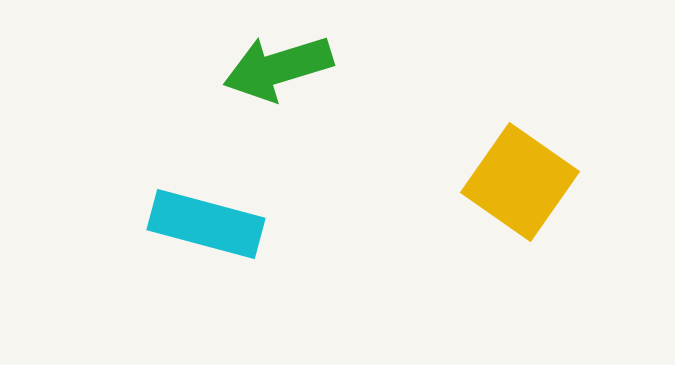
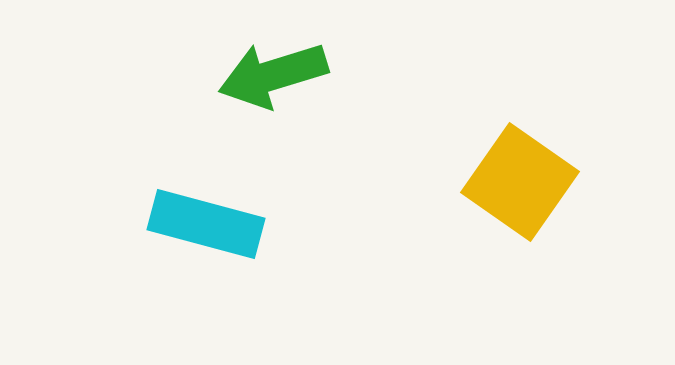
green arrow: moved 5 px left, 7 px down
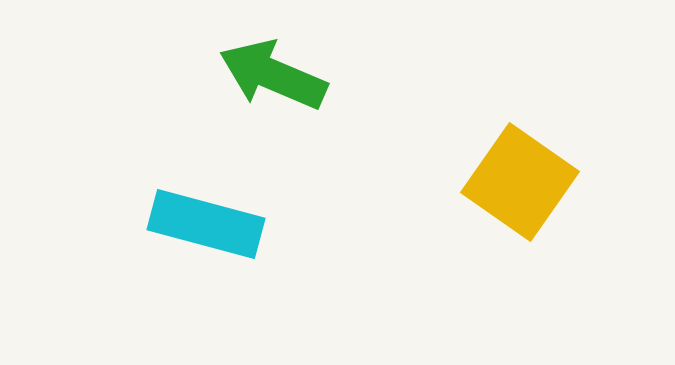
green arrow: rotated 40 degrees clockwise
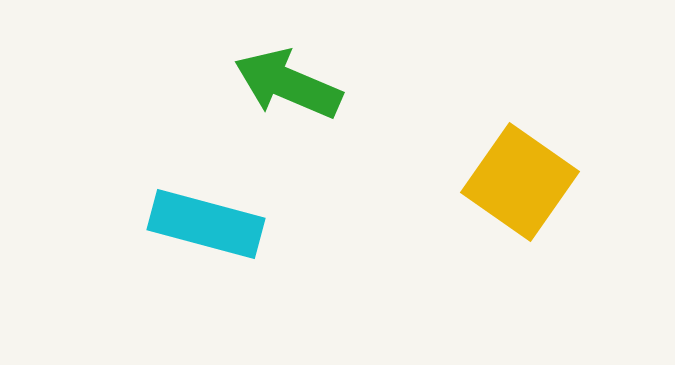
green arrow: moved 15 px right, 9 px down
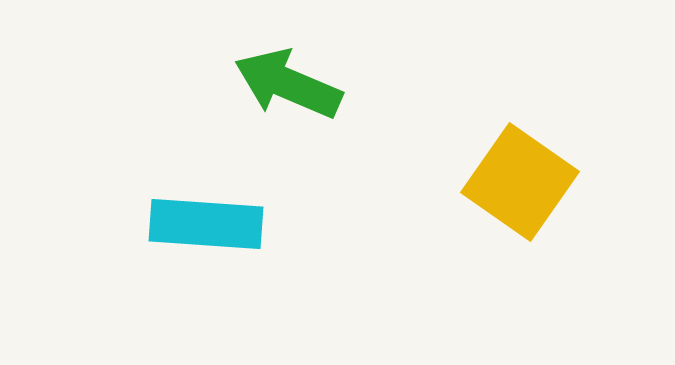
cyan rectangle: rotated 11 degrees counterclockwise
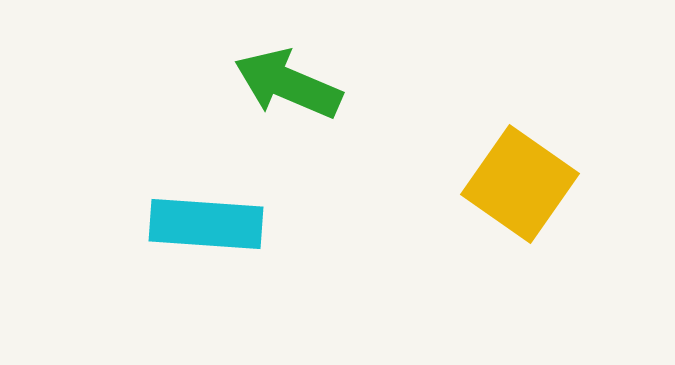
yellow square: moved 2 px down
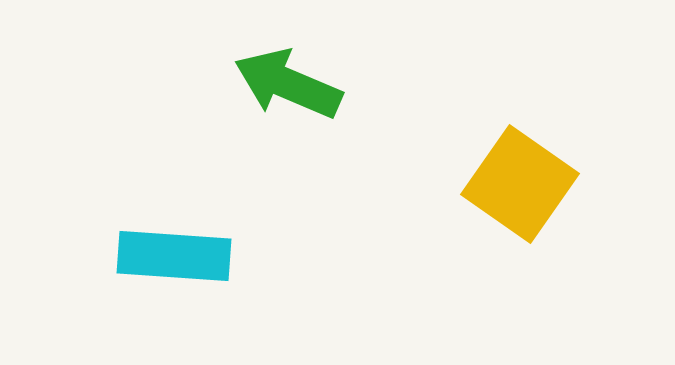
cyan rectangle: moved 32 px left, 32 px down
